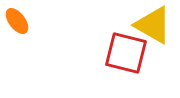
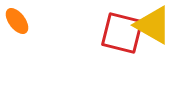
red square: moved 4 px left, 20 px up
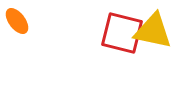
yellow triangle: moved 6 px down; rotated 18 degrees counterclockwise
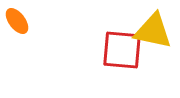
red square: moved 17 px down; rotated 9 degrees counterclockwise
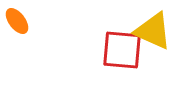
yellow triangle: rotated 12 degrees clockwise
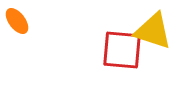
yellow triangle: rotated 6 degrees counterclockwise
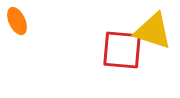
orange ellipse: rotated 12 degrees clockwise
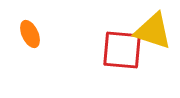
orange ellipse: moved 13 px right, 13 px down
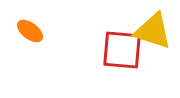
orange ellipse: moved 3 px up; rotated 28 degrees counterclockwise
